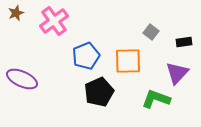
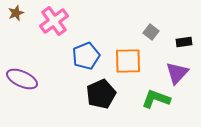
black pentagon: moved 2 px right, 2 px down
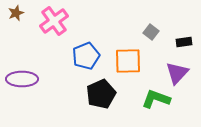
purple ellipse: rotated 24 degrees counterclockwise
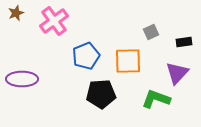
gray square: rotated 28 degrees clockwise
black pentagon: rotated 20 degrees clockwise
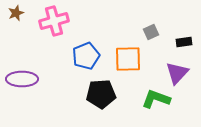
pink cross: rotated 20 degrees clockwise
orange square: moved 2 px up
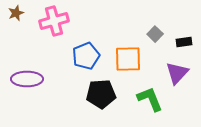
gray square: moved 4 px right, 2 px down; rotated 21 degrees counterclockwise
purple ellipse: moved 5 px right
green L-shape: moved 6 px left; rotated 48 degrees clockwise
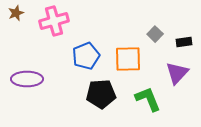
green L-shape: moved 2 px left
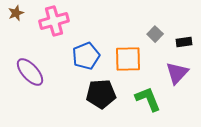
purple ellipse: moved 3 px right, 7 px up; rotated 48 degrees clockwise
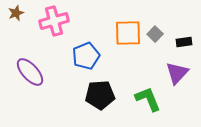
orange square: moved 26 px up
black pentagon: moved 1 px left, 1 px down
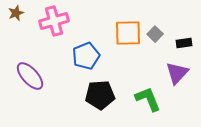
black rectangle: moved 1 px down
purple ellipse: moved 4 px down
